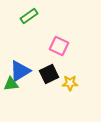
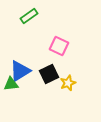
yellow star: moved 2 px left; rotated 21 degrees counterclockwise
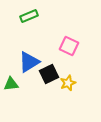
green rectangle: rotated 12 degrees clockwise
pink square: moved 10 px right
blue triangle: moved 9 px right, 9 px up
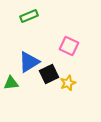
green triangle: moved 1 px up
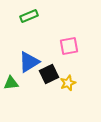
pink square: rotated 36 degrees counterclockwise
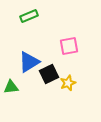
green triangle: moved 4 px down
